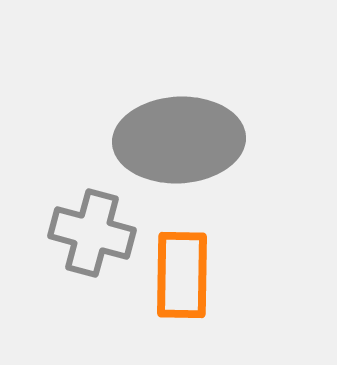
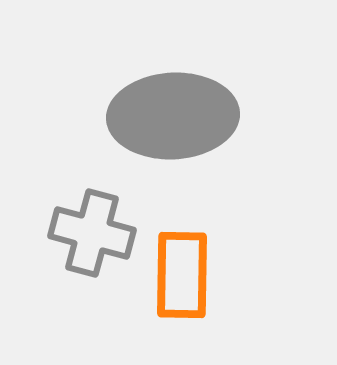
gray ellipse: moved 6 px left, 24 px up
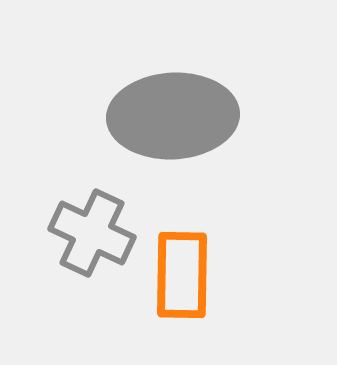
gray cross: rotated 10 degrees clockwise
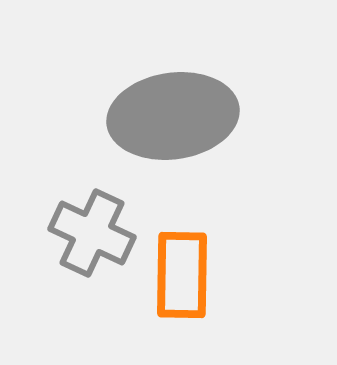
gray ellipse: rotated 5 degrees counterclockwise
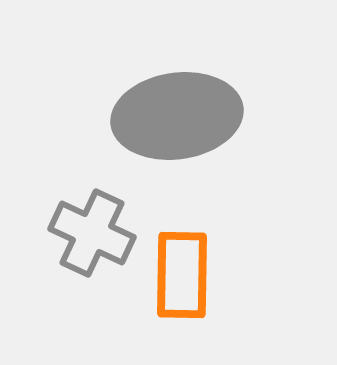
gray ellipse: moved 4 px right
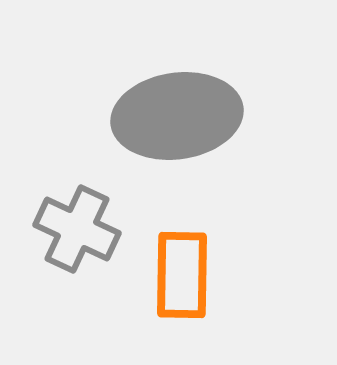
gray cross: moved 15 px left, 4 px up
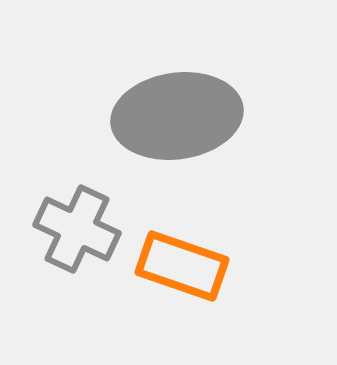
orange rectangle: moved 9 px up; rotated 72 degrees counterclockwise
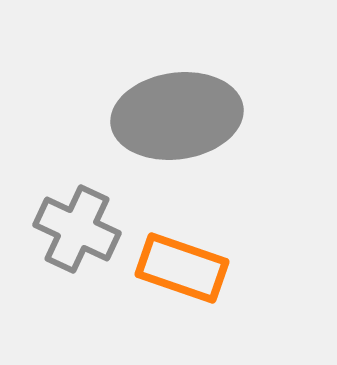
orange rectangle: moved 2 px down
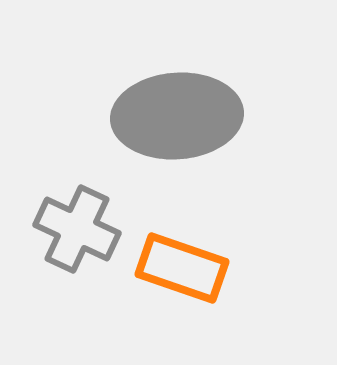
gray ellipse: rotated 4 degrees clockwise
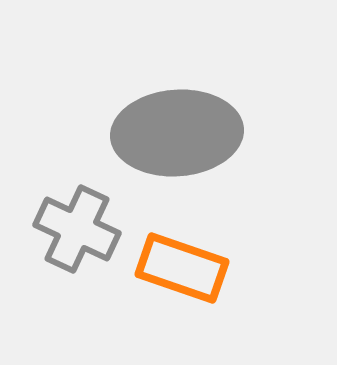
gray ellipse: moved 17 px down
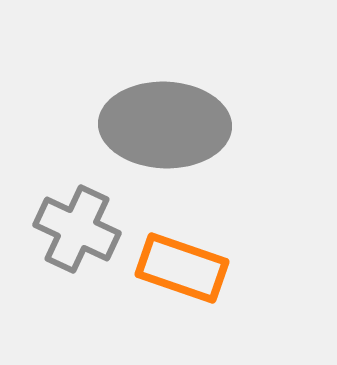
gray ellipse: moved 12 px left, 8 px up; rotated 6 degrees clockwise
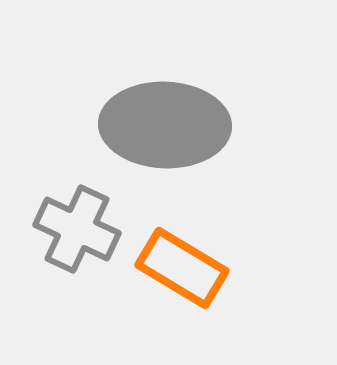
orange rectangle: rotated 12 degrees clockwise
